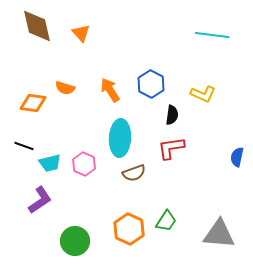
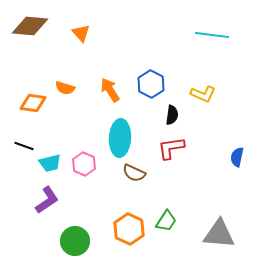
brown diamond: moved 7 px left; rotated 72 degrees counterclockwise
brown semicircle: rotated 45 degrees clockwise
purple L-shape: moved 7 px right
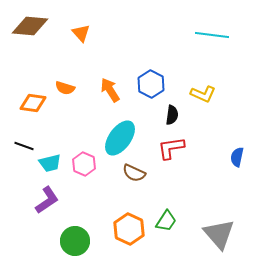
cyan ellipse: rotated 33 degrees clockwise
gray triangle: rotated 44 degrees clockwise
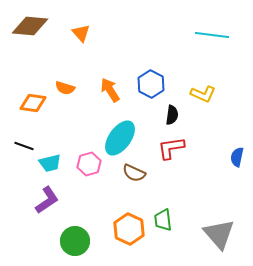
pink hexagon: moved 5 px right; rotated 20 degrees clockwise
green trapezoid: moved 3 px left, 1 px up; rotated 140 degrees clockwise
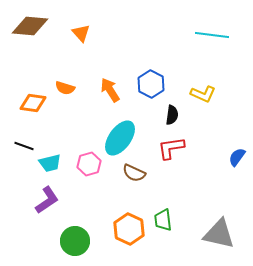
blue semicircle: rotated 24 degrees clockwise
gray triangle: rotated 36 degrees counterclockwise
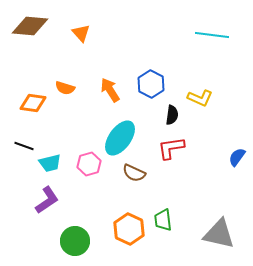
yellow L-shape: moved 3 px left, 4 px down
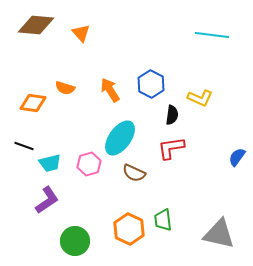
brown diamond: moved 6 px right, 1 px up
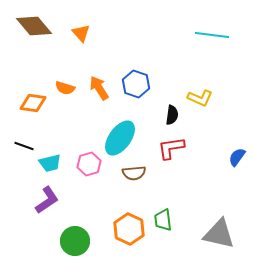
brown diamond: moved 2 px left, 1 px down; rotated 45 degrees clockwise
blue hexagon: moved 15 px left; rotated 8 degrees counterclockwise
orange arrow: moved 11 px left, 2 px up
brown semicircle: rotated 30 degrees counterclockwise
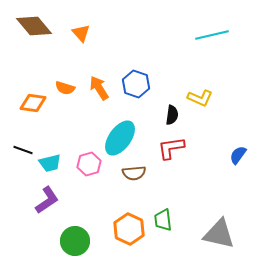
cyan line: rotated 20 degrees counterclockwise
black line: moved 1 px left, 4 px down
blue semicircle: moved 1 px right, 2 px up
